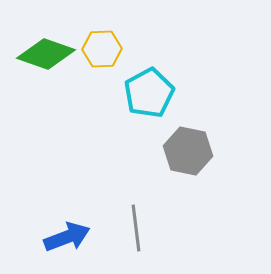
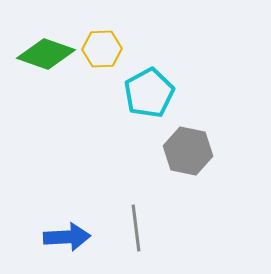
blue arrow: rotated 18 degrees clockwise
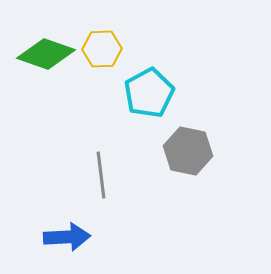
gray line: moved 35 px left, 53 px up
